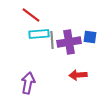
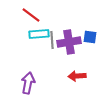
red arrow: moved 1 px left, 1 px down
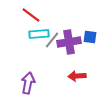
gray line: rotated 42 degrees clockwise
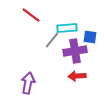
cyan rectangle: moved 28 px right, 6 px up
purple cross: moved 6 px right, 9 px down
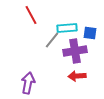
red line: rotated 24 degrees clockwise
blue square: moved 4 px up
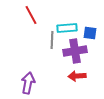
gray line: rotated 36 degrees counterclockwise
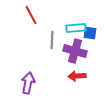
cyan rectangle: moved 9 px right
purple cross: rotated 25 degrees clockwise
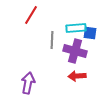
red line: rotated 60 degrees clockwise
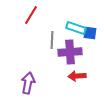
cyan rectangle: rotated 24 degrees clockwise
purple cross: moved 5 px left, 1 px down; rotated 20 degrees counterclockwise
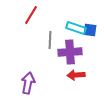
blue square: moved 3 px up
gray line: moved 2 px left
red arrow: moved 1 px left, 1 px up
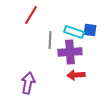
cyan rectangle: moved 2 px left, 4 px down
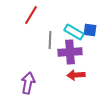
cyan rectangle: rotated 12 degrees clockwise
